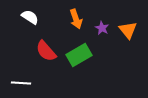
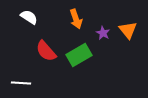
white semicircle: moved 1 px left
purple star: moved 1 px right, 5 px down
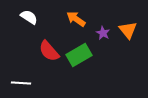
orange arrow: rotated 144 degrees clockwise
red semicircle: moved 3 px right
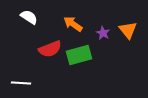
orange arrow: moved 3 px left, 5 px down
red semicircle: moved 1 px right, 2 px up; rotated 70 degrees counterclockwise
green rectangle: rotated 15 degrees clockwise
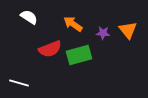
purple star: rotated 24 degrees counterclockwise
white line: moved 2 px left; rotated 12 degrees clockwise
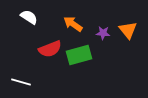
white line: moved 2 px right, 1 px up
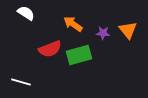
white semicircle: moved 3 px left, 4 px up
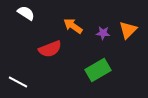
orange arrow: moved 2 px down
orange triangle: rotated 24 degrees clockwise
green rectangle: moved 19 px right, 15 px down; rotated 15 degrees counterclockwise
white line: moved 3 px left; rotated 12 degrees clockwise
